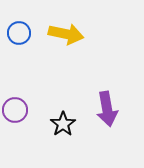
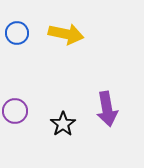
blue circle: moved 2 px left
purple circle: moved 1 px down
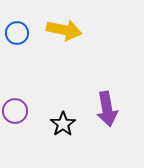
yellow arrow: moved 2 px left, 4 px up
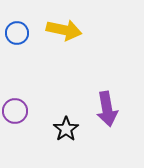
black star: moved 3 px right, 5 px down
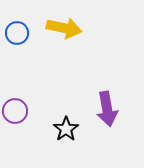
yellow arrow: moved 2 px up
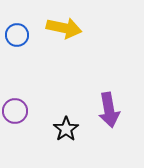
blue circle: moved 2 px down
purple arrow: moved 2 px right, 1 px down
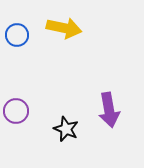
purple circle: moved 1 px right
black star: rotated 15 degrees counterclockwise
